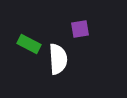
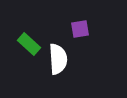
green rectangle: rotated 15 degrees clockwise
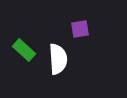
green rectangle: moved 5 px left, 6 px down
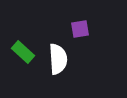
green rectangle: moved 1 px left, 2 px down
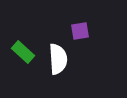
purple square: moved 2 px down
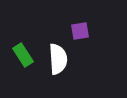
green rectangle: moved 3 px down; rotated 15 degrees clockwise
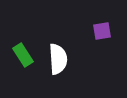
purple square: moved 22 px right
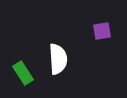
green rectangle: moved 18 px down
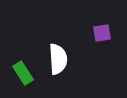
purple square: moved 2 px down
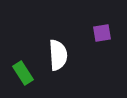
white semicircle: moved 4 px up
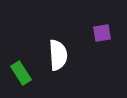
green rectangle: moved 2 px left
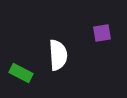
green rectangle: rotated 30 degrees counterclockwise
